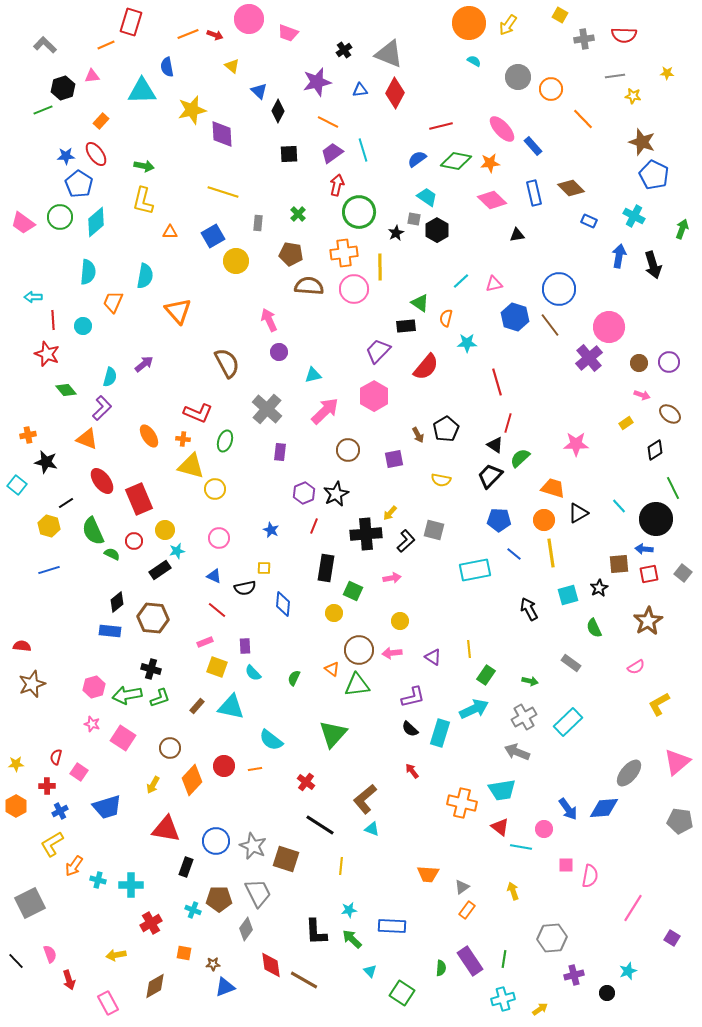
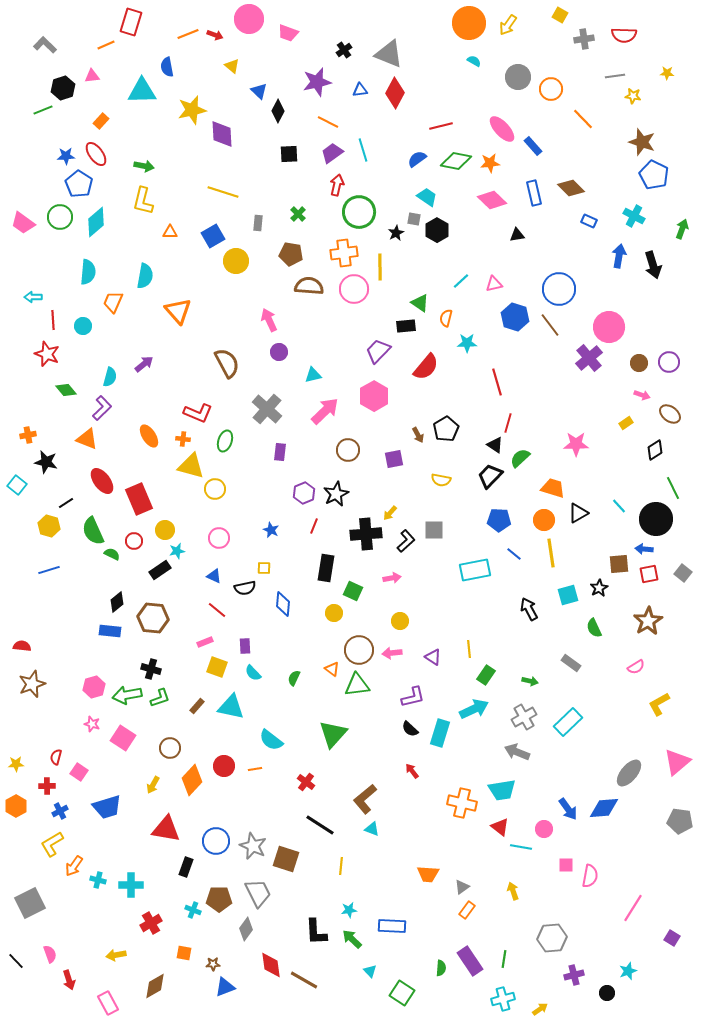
gray square at (434, 530): rotated 15 degrees counterclockwise
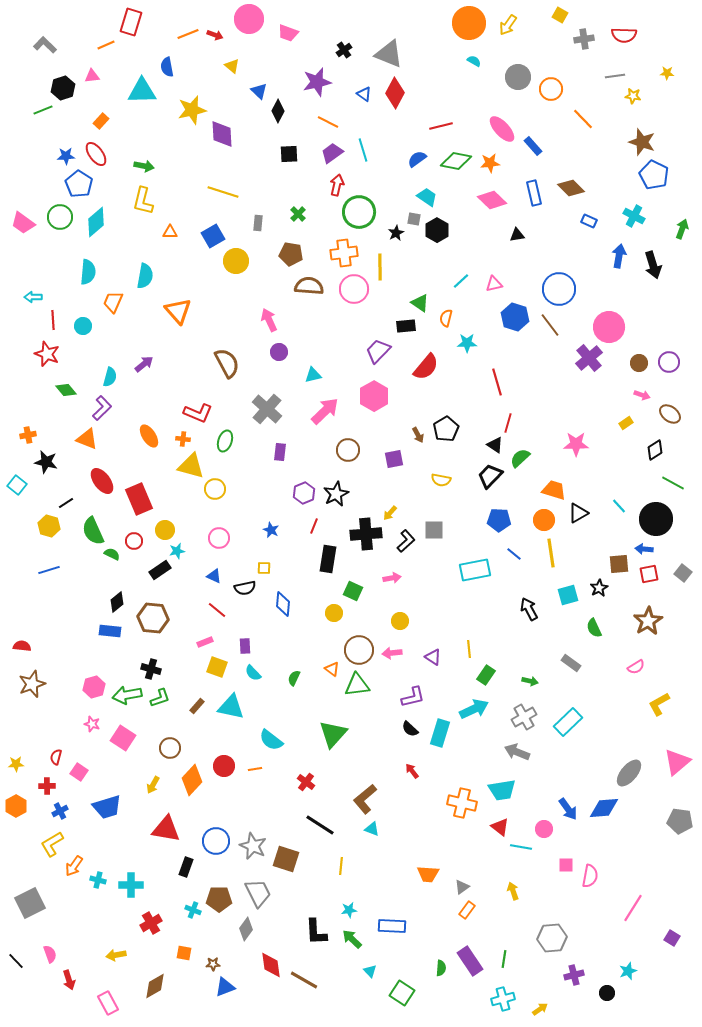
blue triangle at (360, 90): moved 4 px right, 4 px down; rotated 42 degrees clockwise
orange trapezoid at (553, 488): moved 1 px right, 2 px down
green line at (673, 488): moved 5 px up; rotated 35 degrees counterclockwise
black rectangle at (326, 568): moved 2 px right, 9 px up
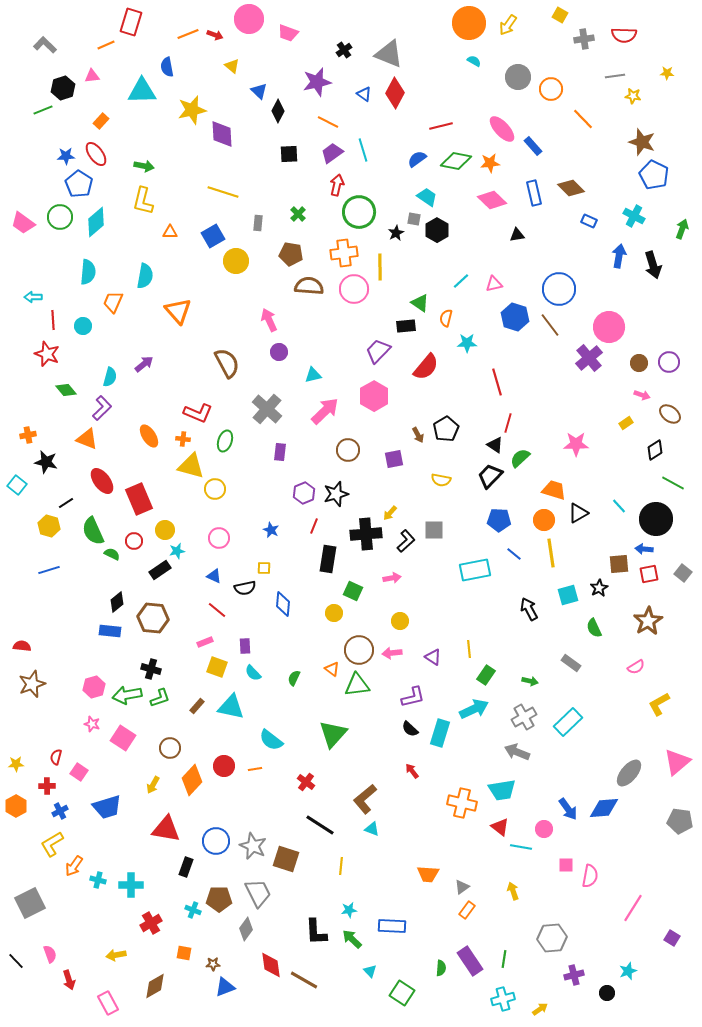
black star at (336, 494): rotated 10 degrees clockwise
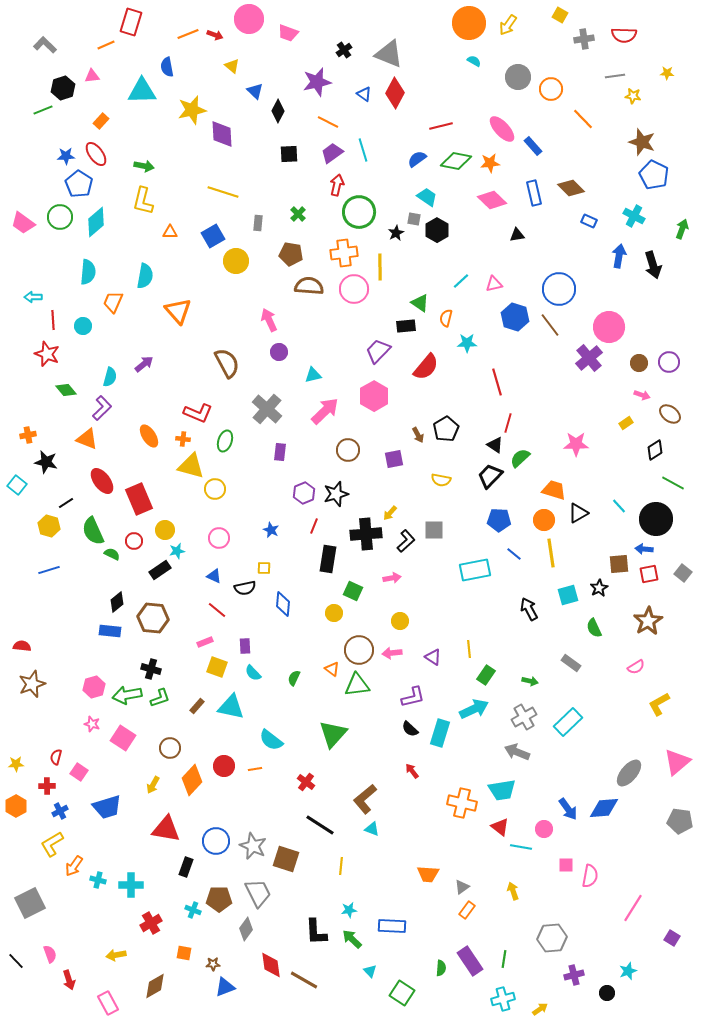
blue triangle at (259, 91): moved 4 px left
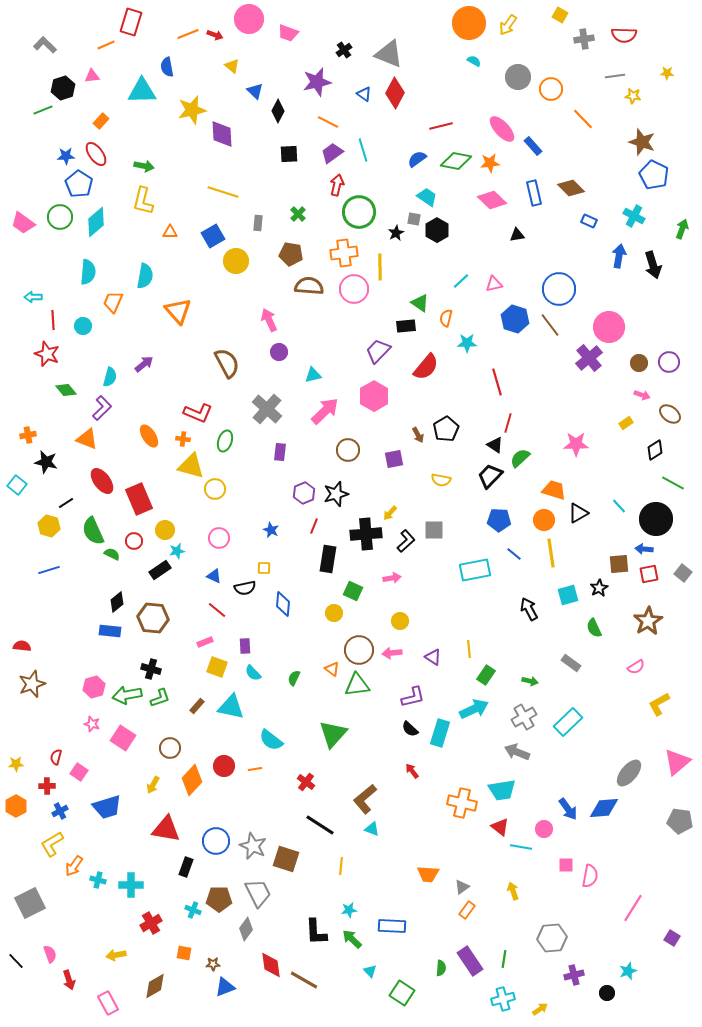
blue hexagon at (515, 317): moved 2 px down
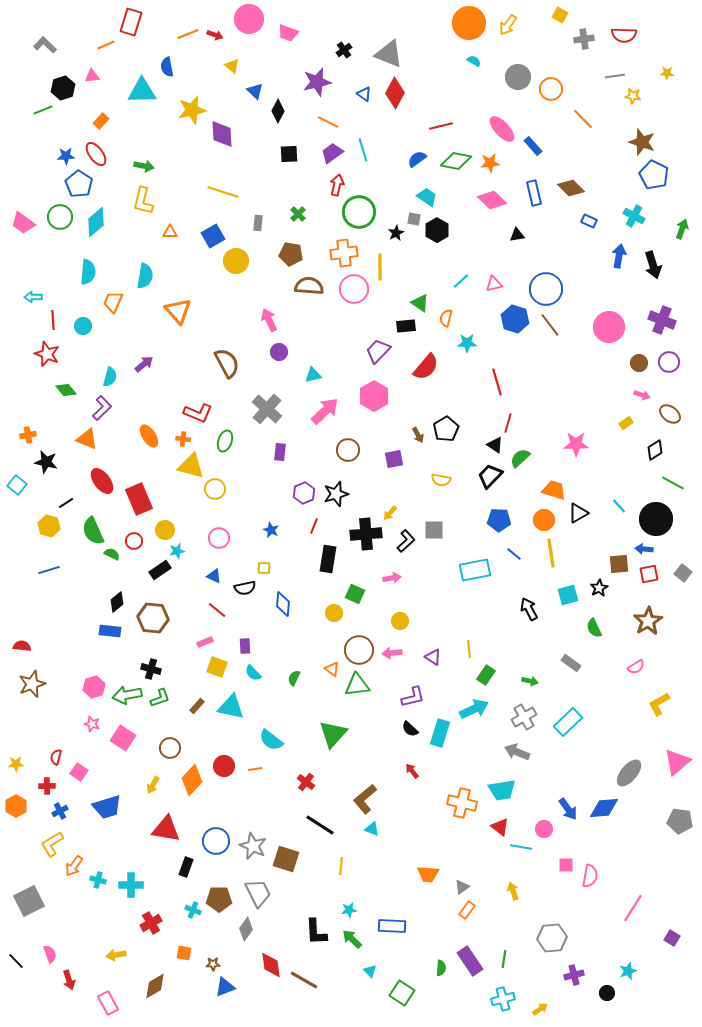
blue circle at (559, 289): moved 13 px left
purple cross at (589, 358): moved 73 px right, 38 px up; rotated 28 degrees counterclockwise
green square at (353, 591): moved 2 px right, 3 px down
gray square at (30, 903): moved 1 px left, 2 px up
